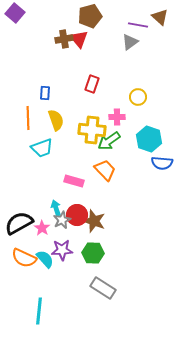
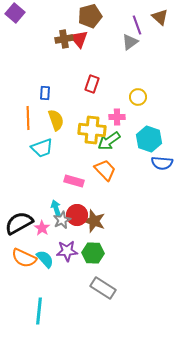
purple line: moved 1 px left; rotated 60 degrees clockwise
purple star: moved 5 px right, 1 px down
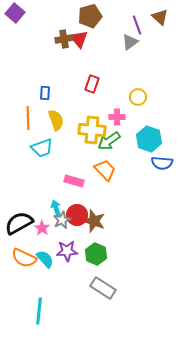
green hexagon: moved 3 px right, 1 px down; rotated 20 degrees clockwise
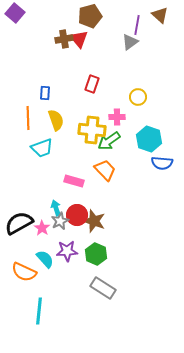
brown triangle: moved 2 px up
purple line: rotated 30 degrees clockwise
gray star: moved 2 px left, 1 px down
orange semicircle: moved 14 px down
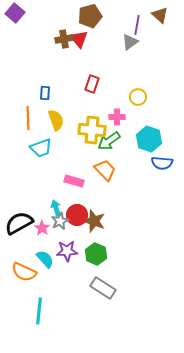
cyan trapezoid: moved 1 px left
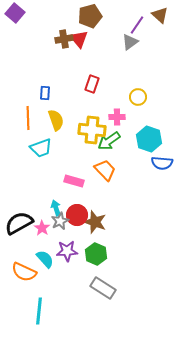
purple line: rotated 24 degrees clockwise
brown star: moved 1 px right, 1 px down
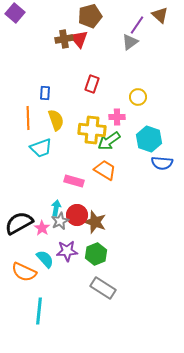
orange trapezoid: rotated 15 degrees counterclockwise
cyan arrow: rotated 28 degrees clockwise
green hexagon: rotated 15 degrees clockwise
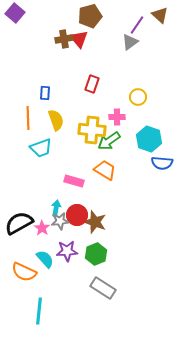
gray star: rotated 18 degrees clockwise
